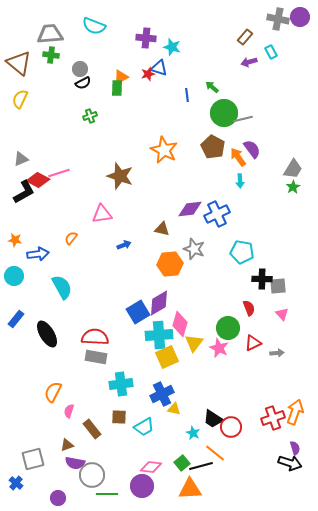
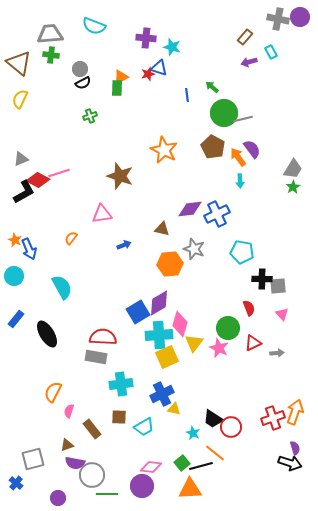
orange star at (15, 240): rotated 16 degrees clockwise
blue arrow at (38, 254): moved 9 px left, 5 px up; rotated 75 degrees clockwise
red semicircle at (95, 337): moved 8 px right
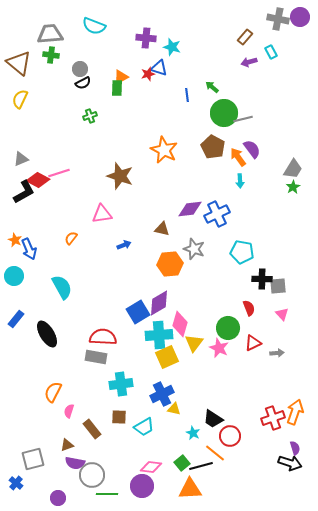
red circle at (231, 427): moved 1 px left, 9 px down
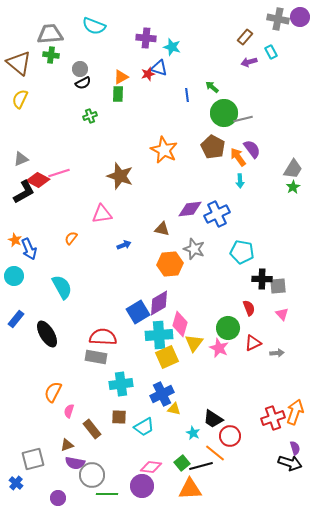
green rectangle at (117, 88): moved 1 px right, 6 px down
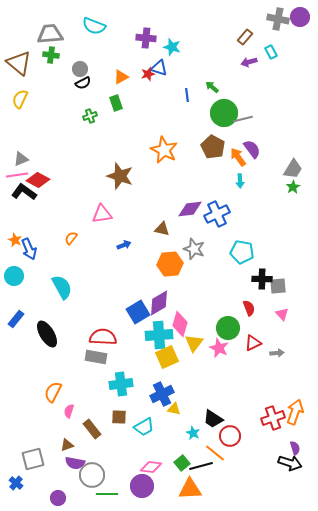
green rectangle at (118, 94): moved 2 px left, 9 px down; rotated 21 degrees counterclockwise
pink line at (59, 173): moved 42 px left, 2 px down; rotated 10 degrees clockwise
black L-shape at (24, 192): rotated 115 degrees counterclockwise
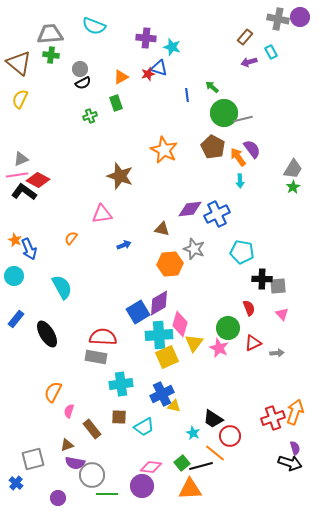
yellow triangle at (174, 409): moved 3 px up
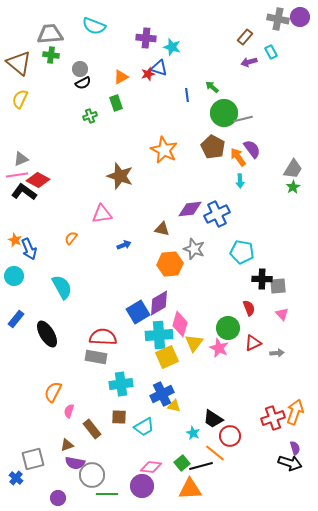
blue cross at (16, 483): moved 5 px up
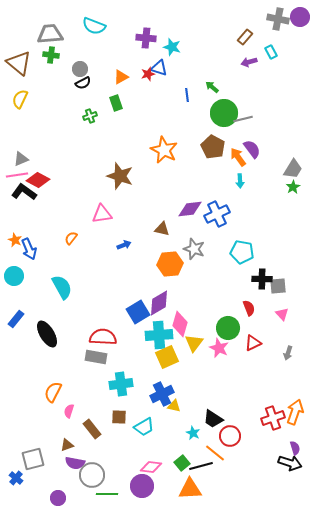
gray arrow at (277, 353): moved 11 px right; rotated 112 degrees clockwise
